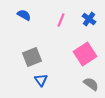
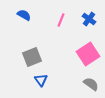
pink square: moved 3 px right
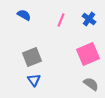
pink square: rotated 10 degrees clockwise
blue triangle: moved 7 px left
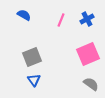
blue cross: moved 2 px left; rotated 24 degrees clockwise
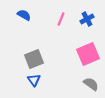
pink line: moved 1 px up
gray square: moved 2 px right, 2 px down
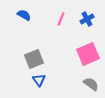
blue triangle: moved 5 px right
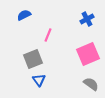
blue semicircle: rotated 56 degrees counterclockwise
pink line: moved 13 px left, 16 px down
gray square: moved 1 px left
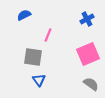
gray square: moved 2 px up; rotated 30 degrees clockwise
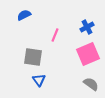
blue cross: moved 8 px down
pink line: moved 7 px right
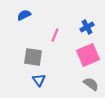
pink square: moved 1 px down
